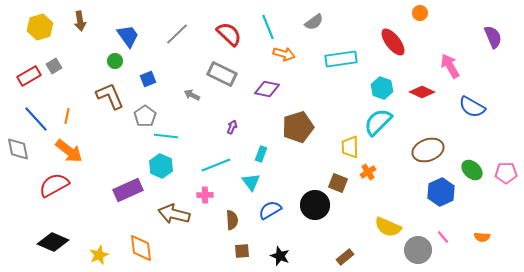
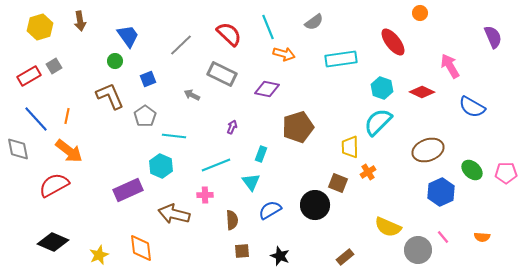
gray line at (177, 34): moved 4 px right, 11 px down
cyan line at (166, 136): moved 8 px right
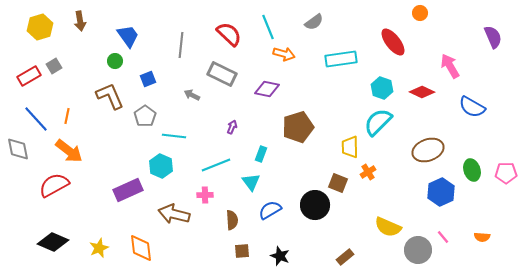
gray line at (181, 45): rotated 40 degrees counterclockwise
green ellipse at (472, 170): rotated 30 degrees clockwise
yellow star at (99, 255): moved 7 px up
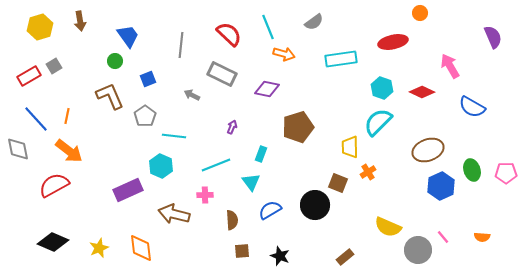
red ellipse at (393, 42): rotated 64 degrees counterclockwise
blue hexagon at (441, 192): moved 6 px up
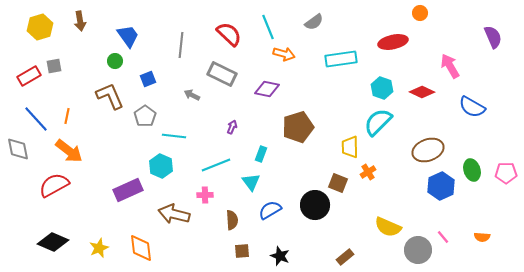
gray square at (54, 66): rotated 21 degrees clockwise
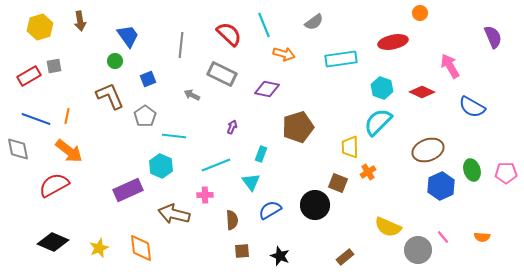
cyan line at (268, 27): moved 4 px left, 2 px up
blue line at (36, 119): rotated 28 degrees counterclockwise
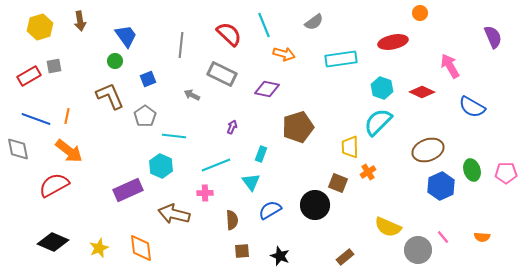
blue trapezoid at (128, 36): moved 2 px left
pink cross at (205, 195): moved 2 px up
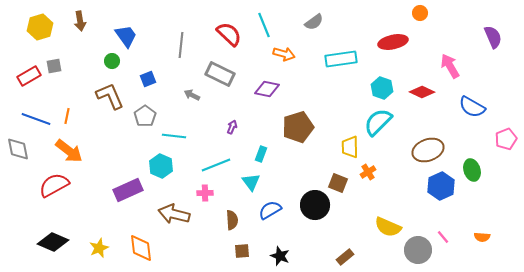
green circle at (115, 61): moved 3 px left
gray rectangle at (222, 74): moved 2 px left
pink pentagon at (506, 173): moved 34 px up; rotated 20 degrees counterclockwise
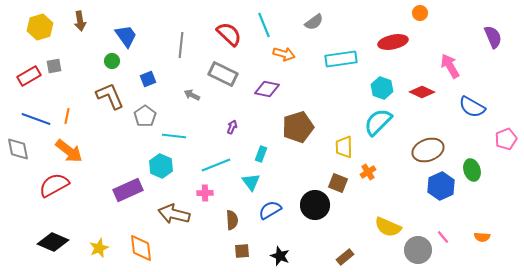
gray rectangle at (220, 74): moved 3 px right
yellow trapezoid at (350, 147): moved 6 px left
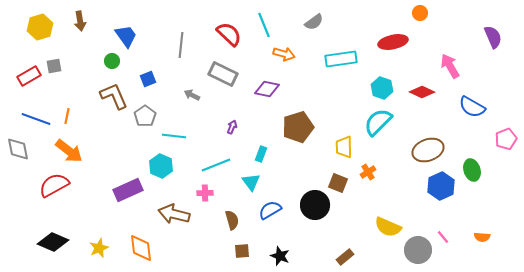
brown L-shape at (110, 96): moved 4 px right
brown semicircle at (232, 220): rotated 12 degrees counterclockwise
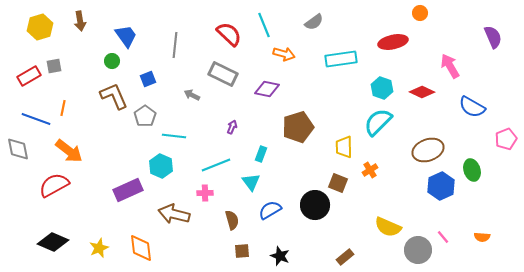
gray line at (181, 45): moved 6 px left
orange line at (67, 116): moved 4 px left, 8 px up
orange cross at (368, 172): moved 2 px right, 2 px up
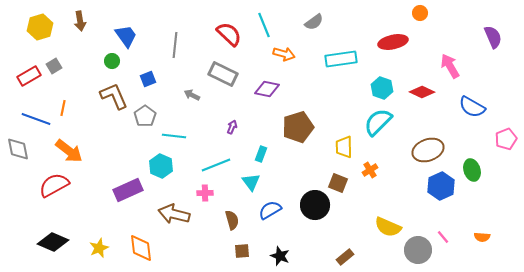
gray square at (54, 66): rotated 21 degrees counterclockwise
